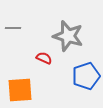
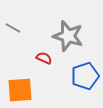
gray line: rotated 28 degrees clockwise
blue pentagon: moved 1 px left
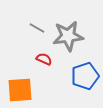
gray line: moved 24 px right
gray star: rotated 24 degrees counterclockwise
red semicircle: moved 1 px down
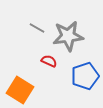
red semicircle: moved 5 px right, 2 px down
orange square: rotated 36 degrees clockwise
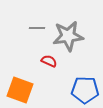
gray line: rotated 28 degrees counterclockwise
blue pentagon: moved 14 px down; rotated 20 degrees clockwise
orange square: rotated 12 degrees counterclockwise
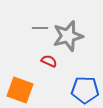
gray line: moved 3 px right
gray star: rotated 8 degrees counterclockwise
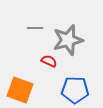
gray line: moved 5 px left
gray star: moved 4 px down
blue pentagon: moved 10 px left
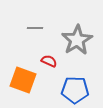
gray star: moved 9 px right; rotated 16 degrees counterclockwise
orange square: moved 3 px right, 10 px up
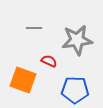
gray line: moved 1 px left
gray star: rotated 24 degrees clockwise
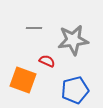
gray star: moved 4 px left
red semicircle: moved 2 px left
blue pentagon: rotated 16 degrees counterclockwise
